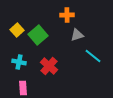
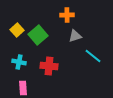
gray triangle: moved 2 px left, 1 px down
red cross: rotated 36 degrees counterclockwise
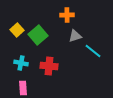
cyan line: moved 5 px up
cyan cross: moved 2 px right, 1 px down
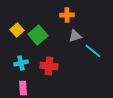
cyan cross: rotated 24 degrees counterclockwise
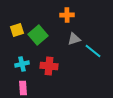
yellow square: rotated 24 degrees clockwise
gray triangle: moved 1 px left, 3 px down
cyan cross: moved 1 px right, 1 px down
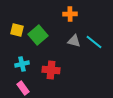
orange cross: moved 3 px right, 1 px up
yellow square: rotated 32 degrees clockwise
gray triangle: moved 2 px down; rotated 32 degrees clockwise
cyan line: moved 1 px right, 9 px up
red cross: moved 2 px right, 4 px down
pink rectangle: rotated 32 degrees counterclockwise
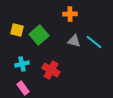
green square: moved 1 px right
red cross: rotated 24 degrees clockwise
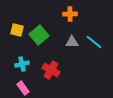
gray triangle: moved 2 px left, 1 px down; rotated 16 degrees counterclockwise
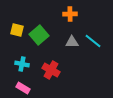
cyan line: moved 1 px left, 1 px up
cyan cross: rotated 24 degrees clockwise
pink rectangle: rotated 24 degrees counterclockwise
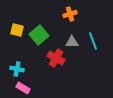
orange cross: rotated 16 degrees counterclockwise
cyan line: rotated 30 degrees clockwise
cyan cross: moved 5 px left, 5 px down
red cross: moved 5 px right, 12 px up
